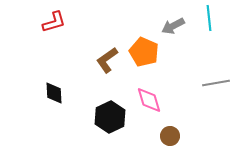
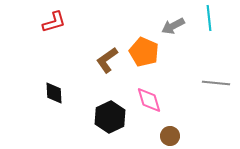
gray line: rotated 16 degrees clockwise
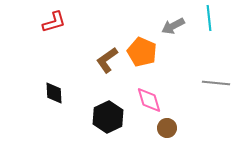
orange pentagon: moved 2 px left
black hexagon: moved 2 px left
brown circle: moved 3 px left, 8 px up
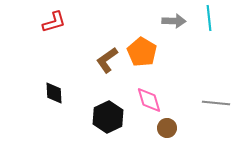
gray arrow: moved 1 px right, 5 px up; rotated 150 degrees counterclockwise
orange pentagon: rotated 8 degrees clockwise
gray line: moved 20 px down
